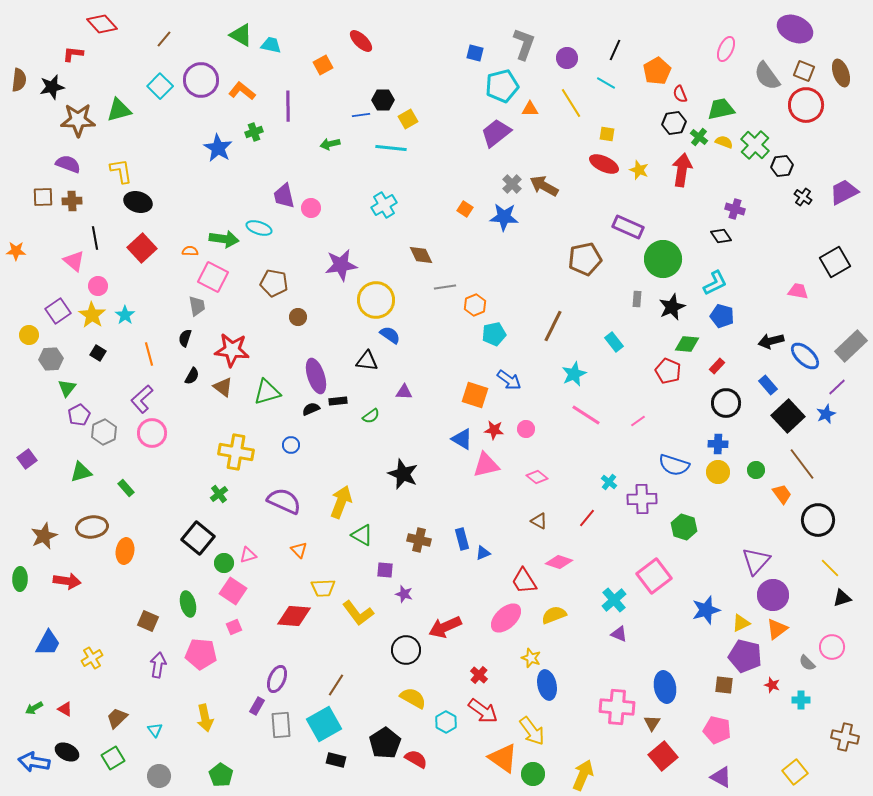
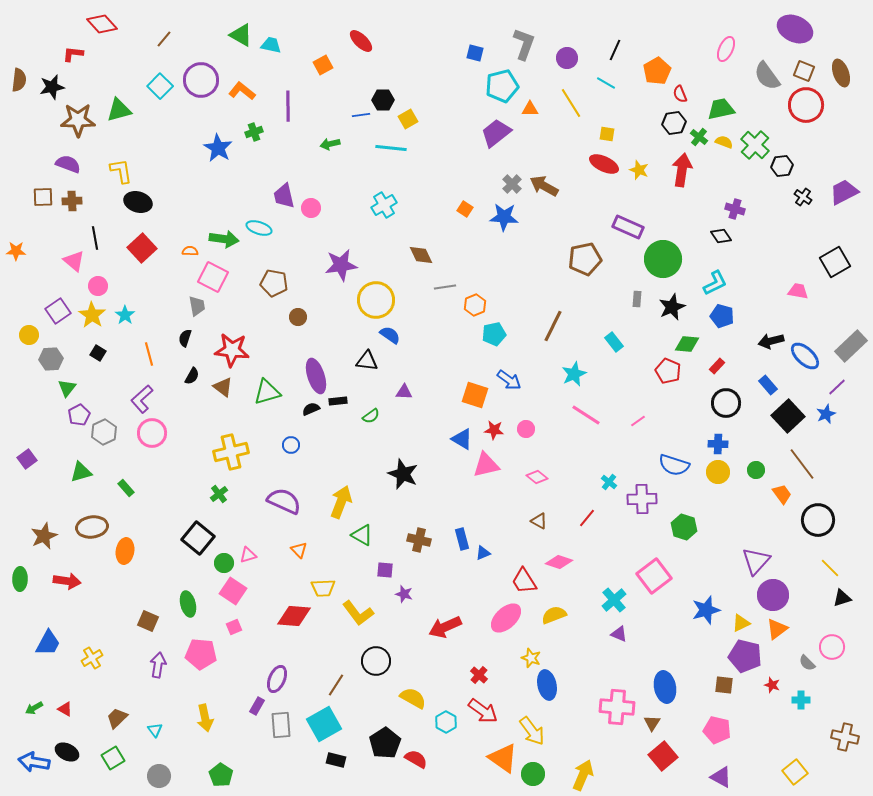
yellow cross at (236, 452): moved 5 px left; rotated 24 degrees counterclockwise
black circle at (406, 650): moved 30 px left, 11 px down
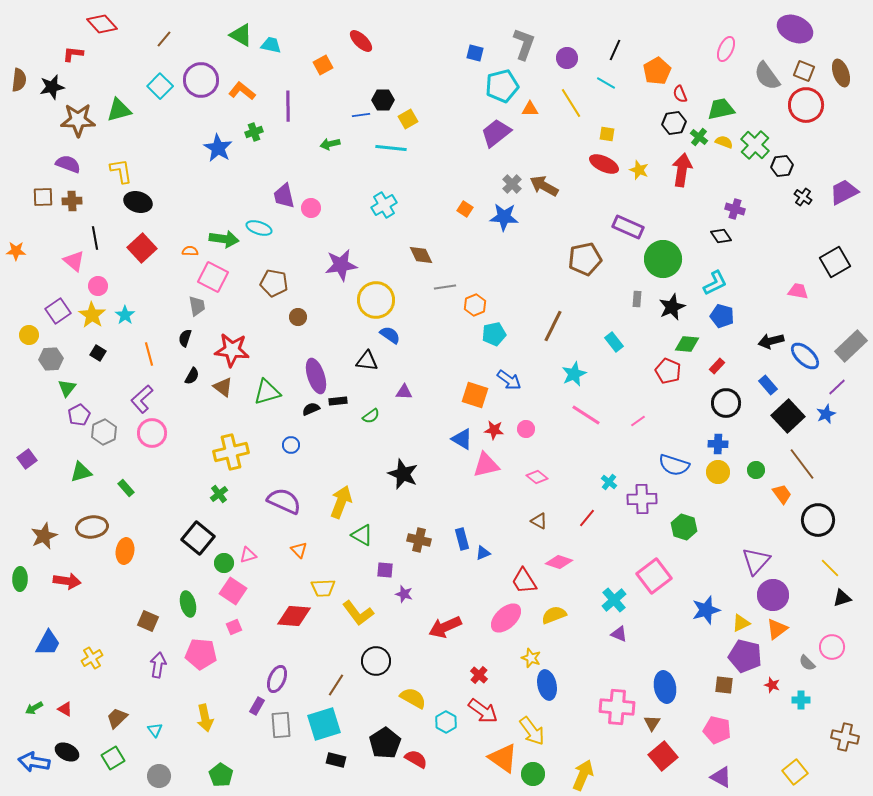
cyan square at (324, 724): rotated 12 degrees clockwise
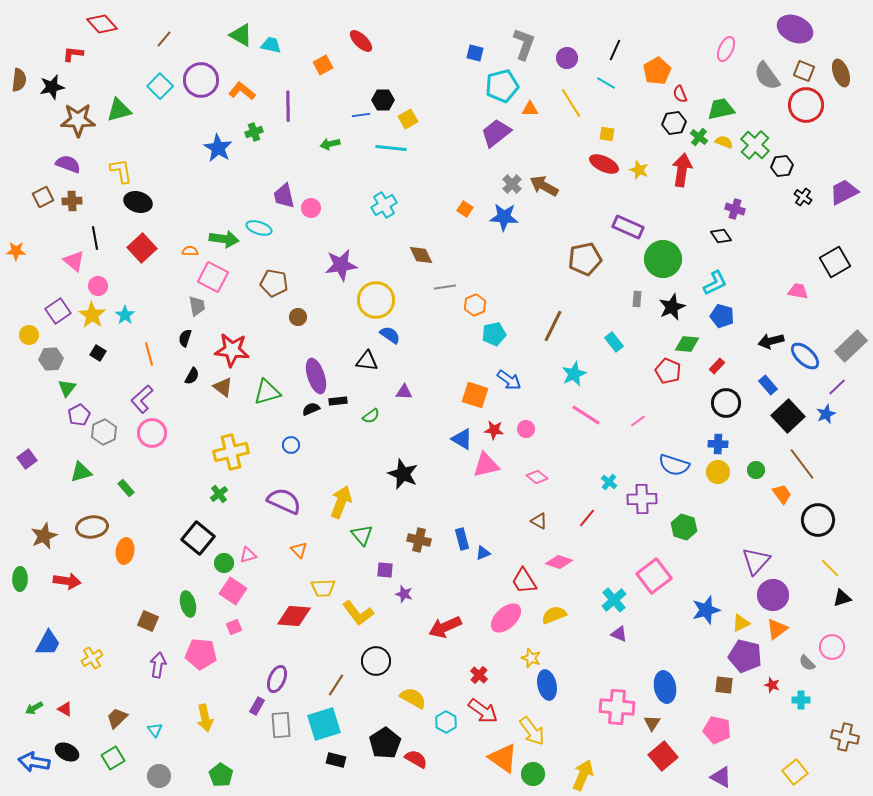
brown square at (43, 197): rotated 25 degrees counterclockwise
green triangle at (362, 535): rotated 20 degrees clockwise
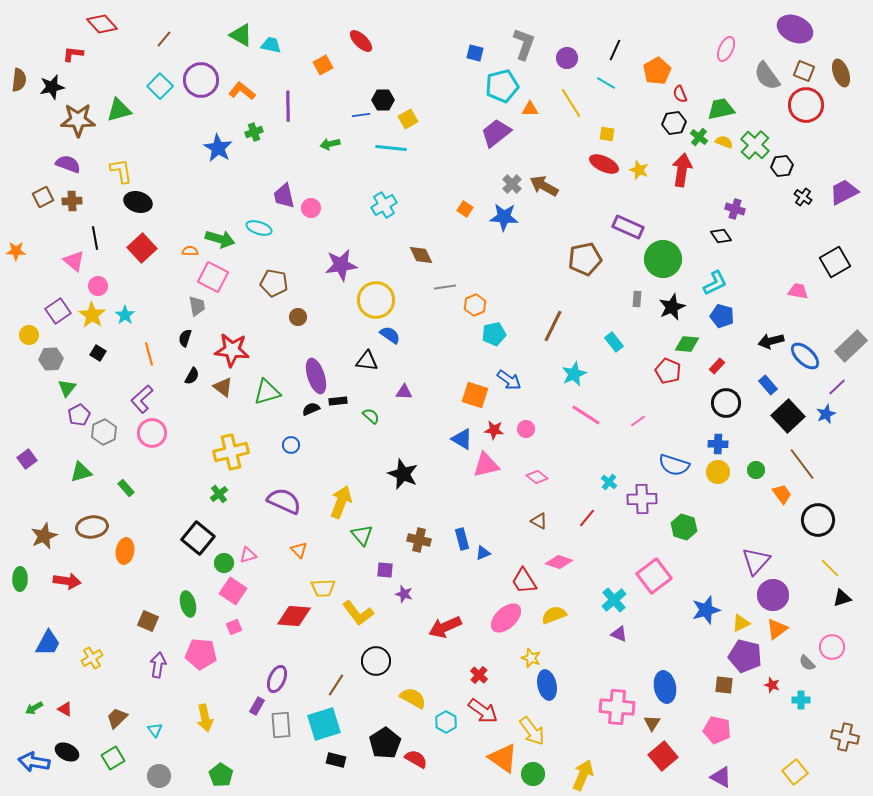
green arrow at (224, 239): moved 4 px left; rotated 8 degrees clockwise
green semicircle at (371, 416): rotated 102 degrees counterclockwise
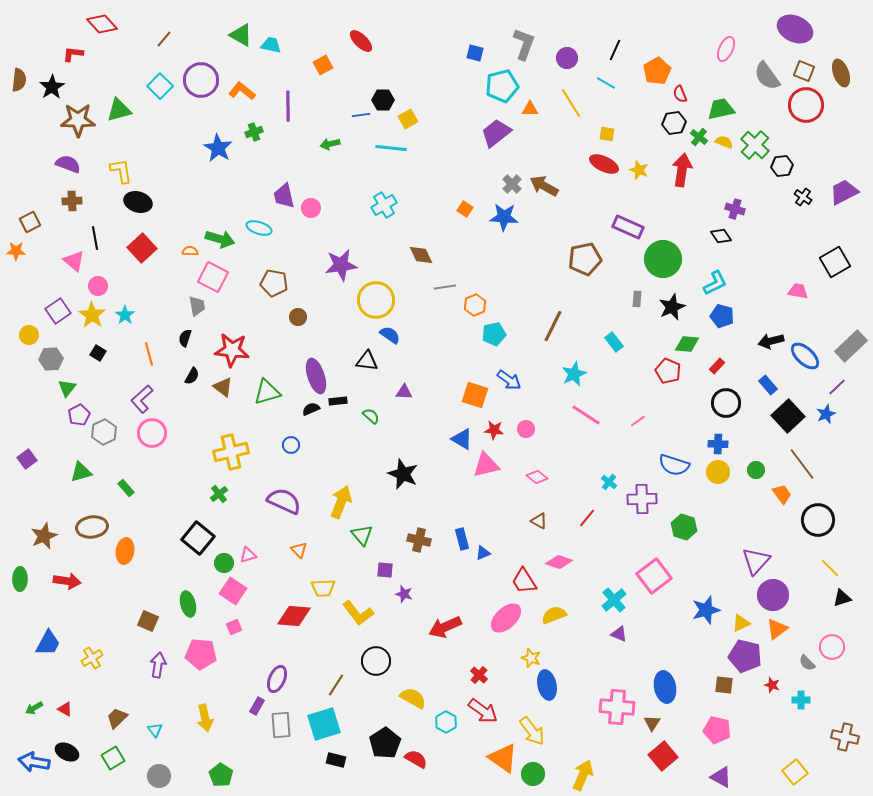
black star at (52, 87): rotated 20 degrees counterclockwise
brown square at (43, 197): moved 13 px left, 25 px down
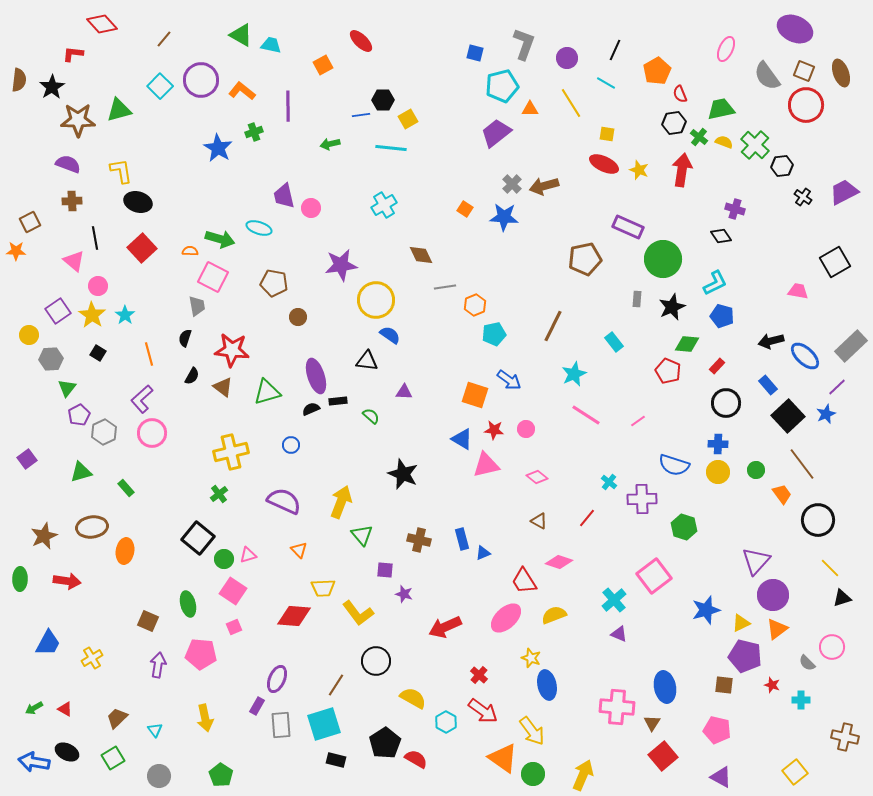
brown arrow at (544, 186): rotated 44 degrees counterclockwise
green circle at (224, 563): moved 4 px up
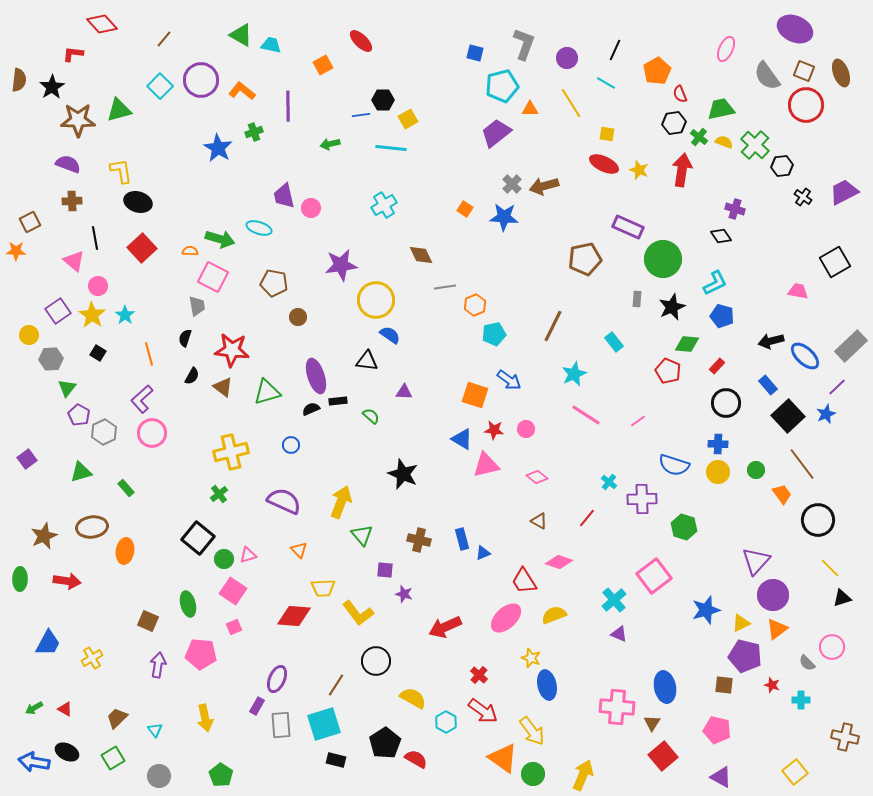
purple pentagon at (79, 415): rotated 15 degrees counterclockwise
